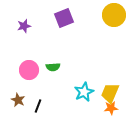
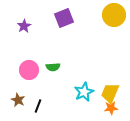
purple star: rotated 16 degrees counterclockwise
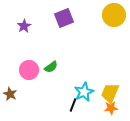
green semicircle: moved 2 px left; rotated 32 degrees counterclockwise
brown star: moved 8 px left, 6 px up
black line: moved 35 px right, 1 px up
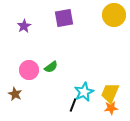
purple square: rotated 12 degrees clockwise
brown star: moved 5 px right
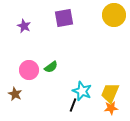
purple star: rotated 16 degrees counterclockwise
cyan star: moved 2 px left, 1 px up; rotated 24 degrees counterclockwise
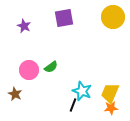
yellow circle: moved 1 px left, 2 px down
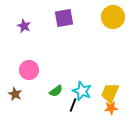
green semicircle: moved 5 px right, 24 px down
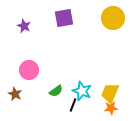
yellow circle: moved 1 px down
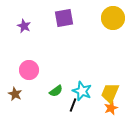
orange star: rotated 16 degrees counterclockwise
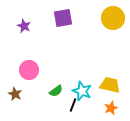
purple square: moved 1 px left
yellow trapezoid: moved 8 px up; rotated 80 degrees clockwise
